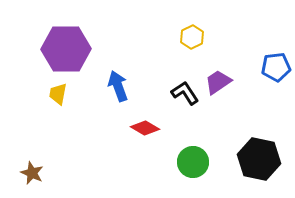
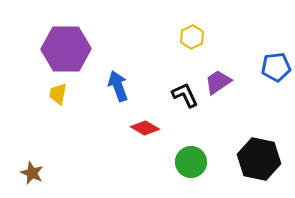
black L-shape: moved 2 px down; rotated 8 degrees clockwise
green circle: moved 2 px left
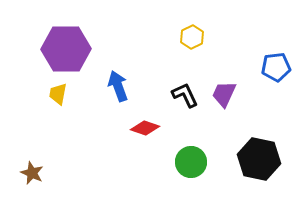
purple trapezoid: moved 6 px right, 12 px down; rotated 32 degrees counterclockwise
red diamond: rotated 12 degrees counterclockwise
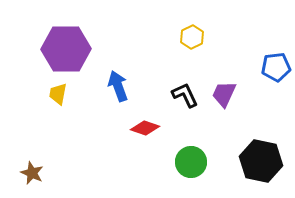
black hexagon: moved 2 px right, 2 px down
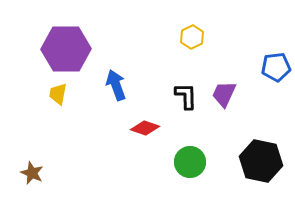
blue arrow: moved 2 px left, 1 px up
black L-shape: moved 1 px right, 1 px down; rotated 24 degrees clockwise
green circle: moved 1 px left
